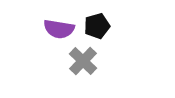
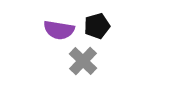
purple semicircle: moved 1 px down
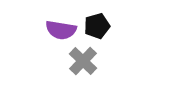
purple semicircle: moved 2 px right
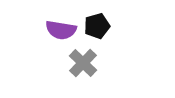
gray cross: moved 2 px down
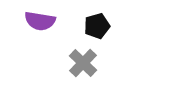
purple semicircle: moved 21 px left, 9 px up
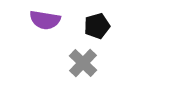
purple semicircle: moved 5 px right, 1 px up
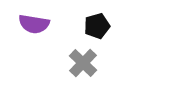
purple semicircle: moved 11 px left, 4 px down
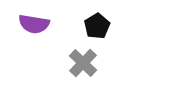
black pentagon: rotated 15 degrees counterclockwise
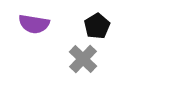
gray cross: moved 4 px up
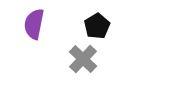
purple semicircle: rotated 92 degrees clockwise
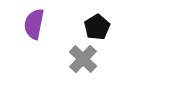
black pentagon: moved 1 px down
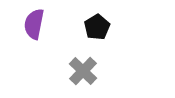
gray cross: moved 12 px down
